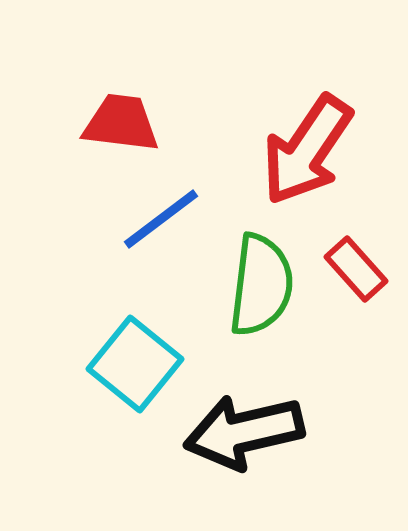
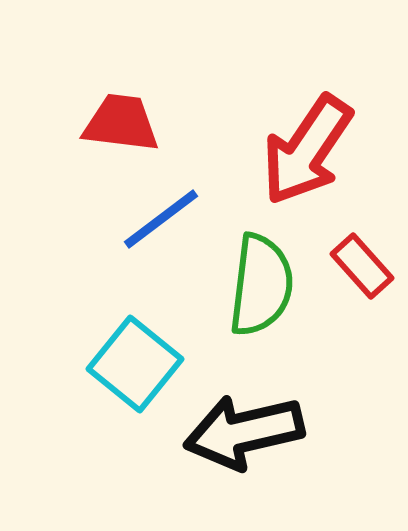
red rectangle: moved 6 px right, 3 px up
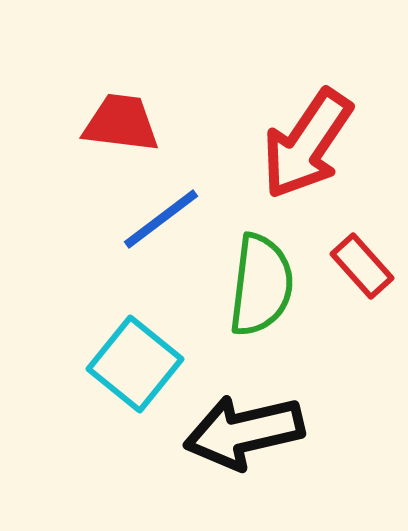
red arrow: moved 6 px up
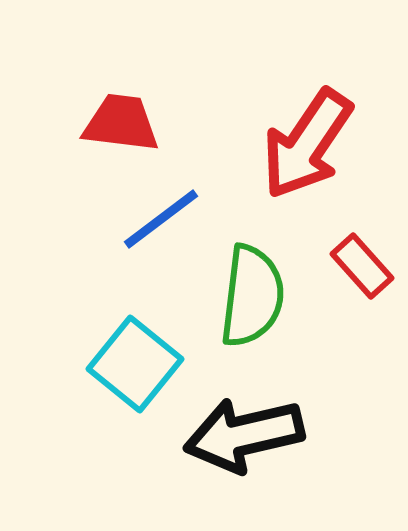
green semicircle: moved 9 px left, 11 px down
black arrow: moved 3 px down
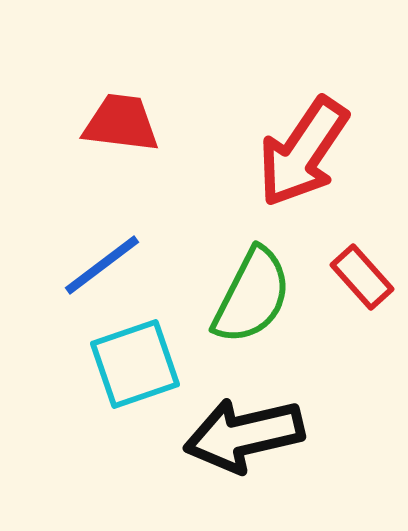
red arrow: moved 4 px left, 8 px down
blue line: moved 59 px left, 46 px down
red rectangle: moved 11 px down
green semicircle: rotated 20 degrees clockwise
cyan square: rotated 32 degrees clockwise
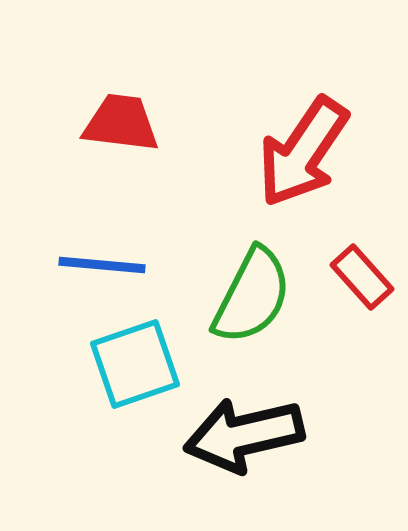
blue line: rotated 42 degrees clockwise
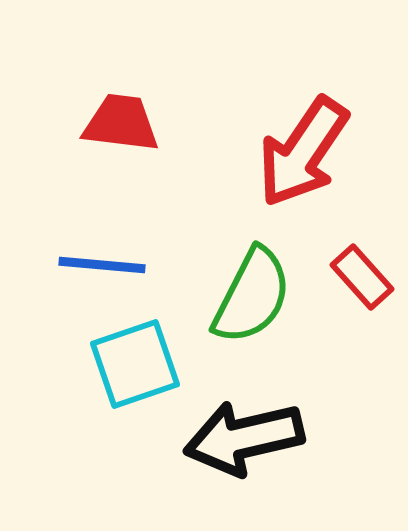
black arrow: moved 3 px down
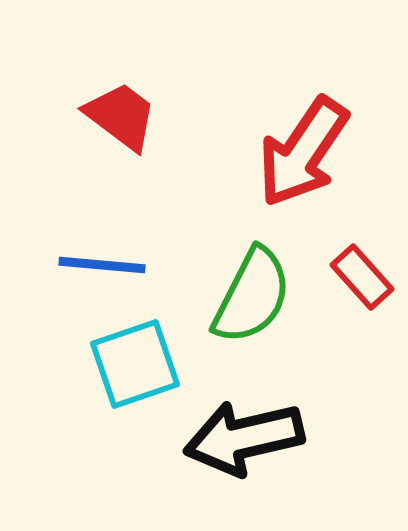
red trapezoid: moved 7 px up; rotated 30 degrees clockwise
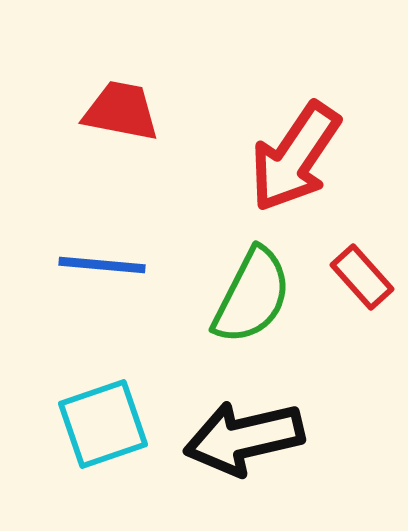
red trapezoid: moved 5 px up; rotated 26 degrees counterclockwise
red arrow: moved 8 px left, 5 px down
cyan square: moved 32 px left, 60 px down
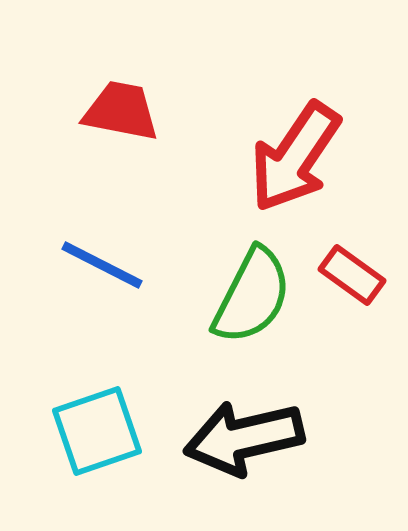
blue line: rotated 22 degrees clockwise
red rectangle: moved 10 px left, 2 px up; rotated 12 degrees counterclockwise
cyan square: moved 6 px left, 7 px down
